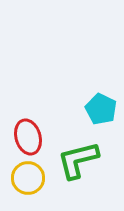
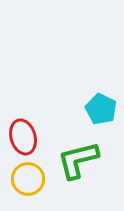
red ellipse: moved 5 px left
yellow circle: moved 1 px down
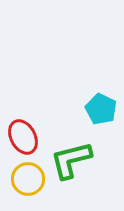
red ellipse: rotated 12 degrees counterclockwise
green L-shape: moved 7 px left
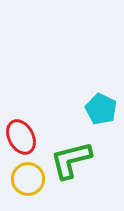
red ellipse: moved 2 px left
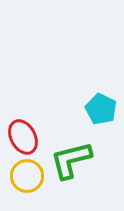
red ellipse: moved 2 px right
yellow circle: moved 1 px left, 3 px up
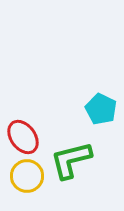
red ellipse: rotated 8 degrees counterclockwise
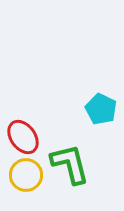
green L-shape: moved 1 px left, 4 px down; rotated 90 degrees clockwise
yellow circle: moved 1 px left, 1 px up
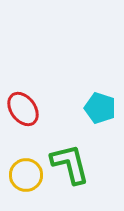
cyan pentagon: moved 1 px left, 1 px up; rotated 8 degrees counterclockwise
red ellipse: moved 28 px up
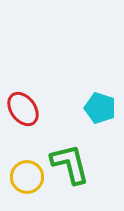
yellow circle: moved 1 px right, 2 px down
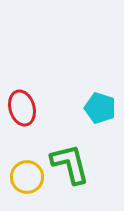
red ellipse: moved 1 px left, 1 px up; rotated 20 degrees clockwise
